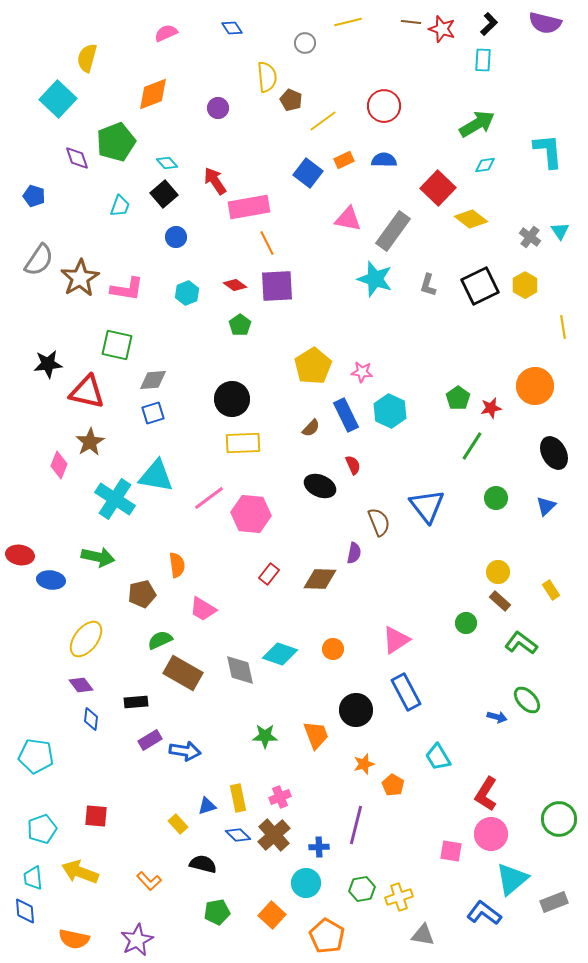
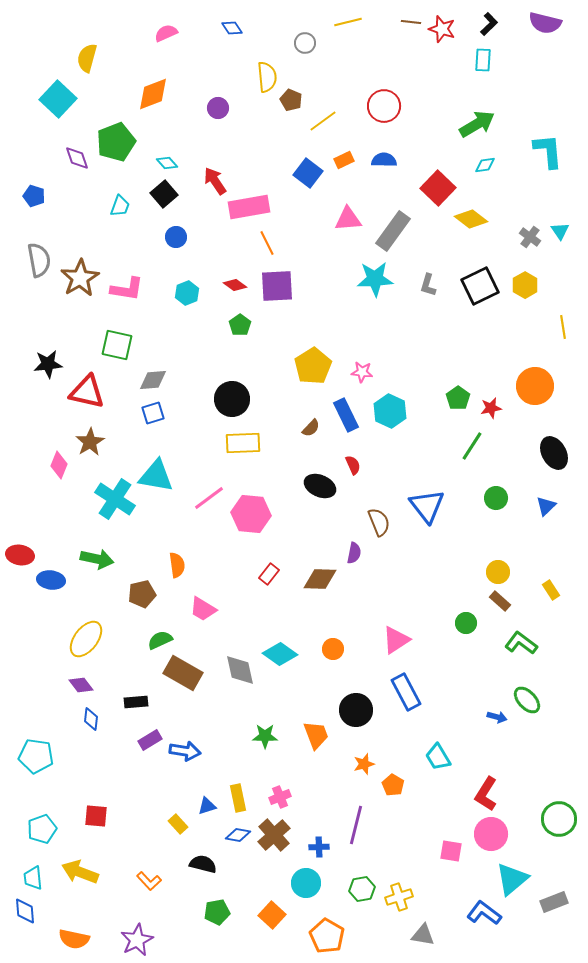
pink triangle at (348, 219): rotated 16 degrees counterclockwise
gray semicircle at (39, 260): rotated 44 degrees counterclockwise
cyan star at (375, 279): rotated 21 degrees counterclockwise
green arrow at (98, 557): moved 1 px left, 2 px down
cyan diamond at (280, 654): rotated 16 degrees clockwise
blue diamond at (238, 835): rotated 35 degrees counterclockwise
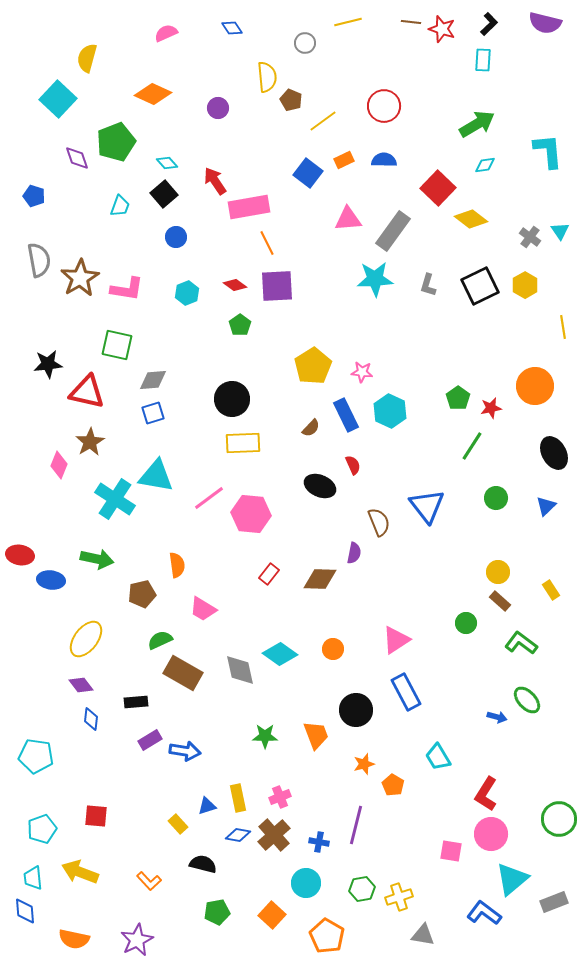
orange diamond at (153, 94): rotated 45 degrees clockwise
blue cross at (319, 847): moved 5 px up; rotated 12 degrees clockwise
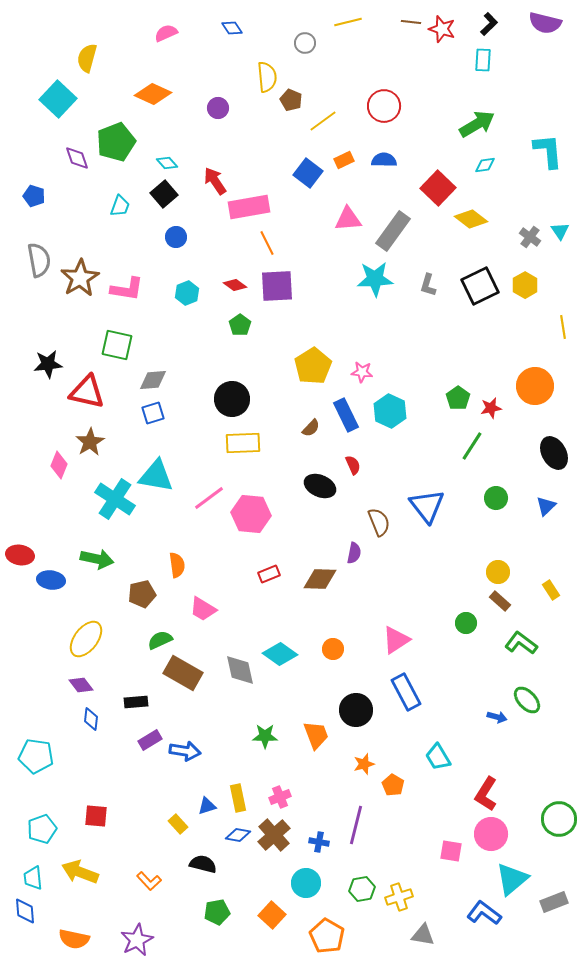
red rectangle at (269, 574): rotated 30 degrees clockwise
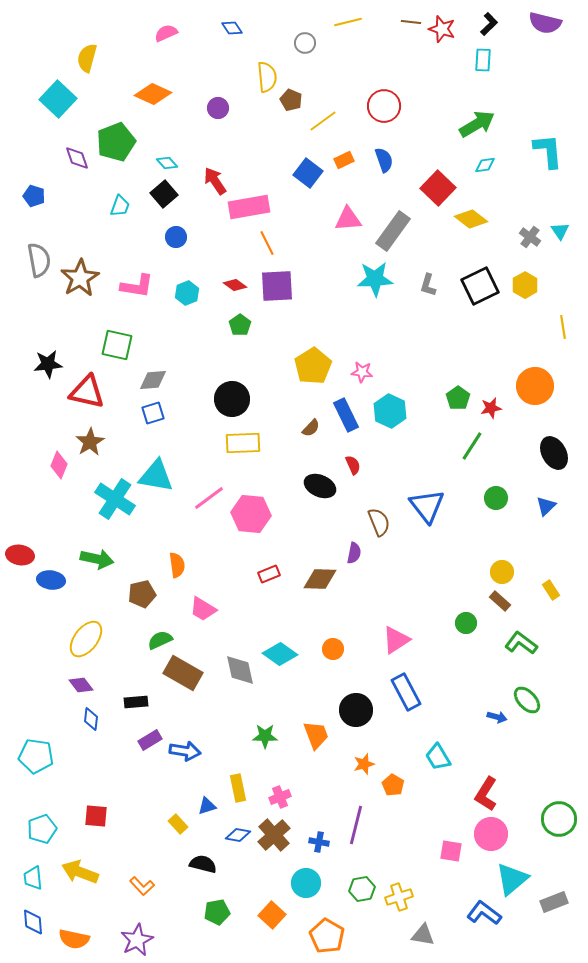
blue semicircle at (384, 160): rotated 70 degrees clockwise
pink L-shape at (127, 289): moved 10 px right, 3 px up
yellow circle at (498, 572): moved 4 px right
yellow rectangle at (238, 798): moved 10 px up
orange L-shape at (149, 881): moved 7 px left, 5 px down
blue diamond at (25, 911): moved 8 px right, 11 px down
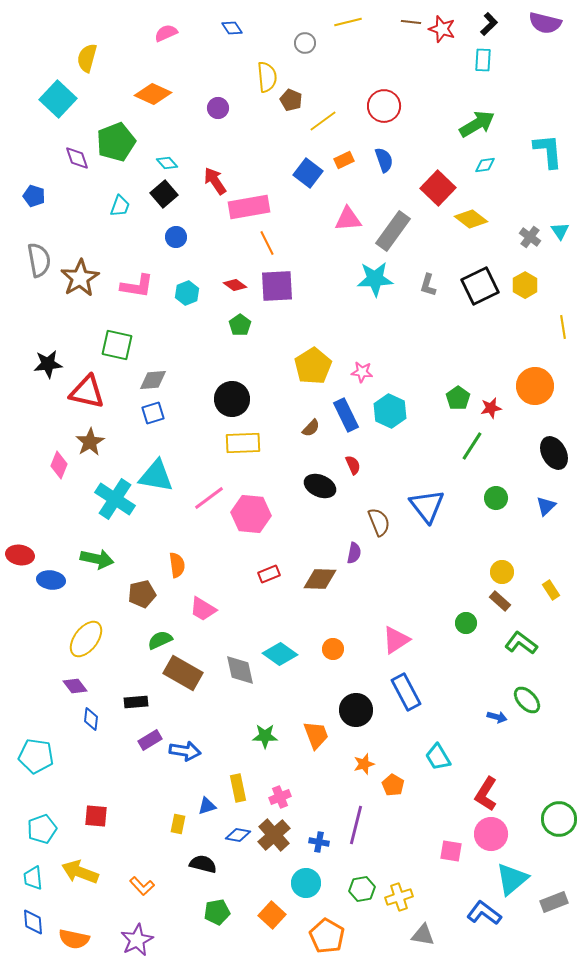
purple diamond at (81, 685): moved 6 px left, 1 px down
yellow rectangle at (178, 824): rotated 54 degrees clockwise
